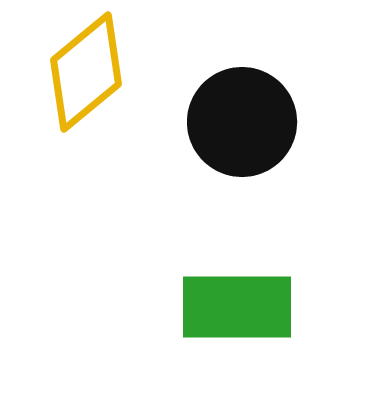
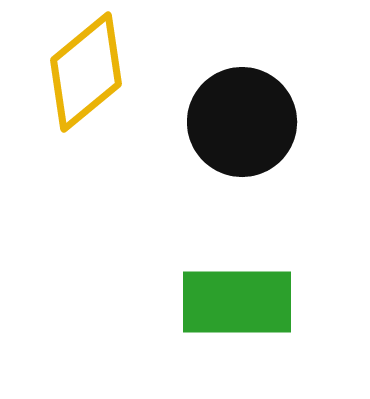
green rectangle: moved 5 px up
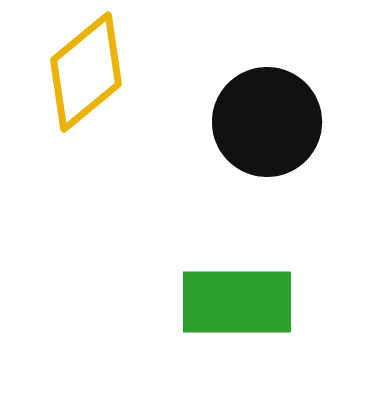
black circle: moved 25 px right
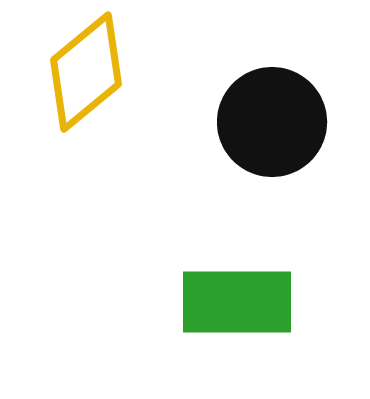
black circle: moved 5 px right
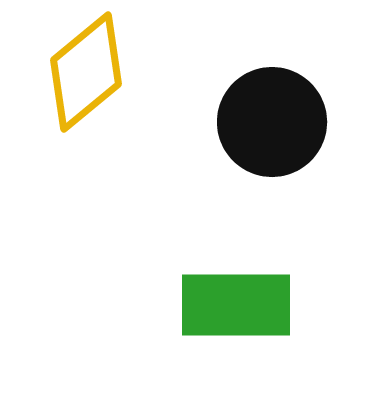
green rectangle: moved 1 px left, 3 px down
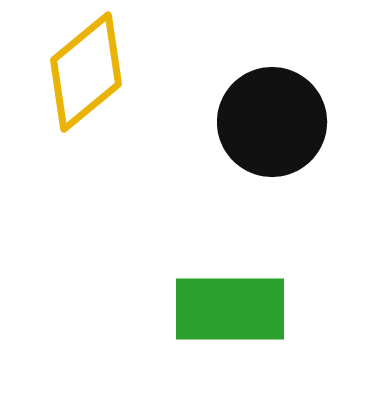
green rectangle: moved 6 px left, 4 px down
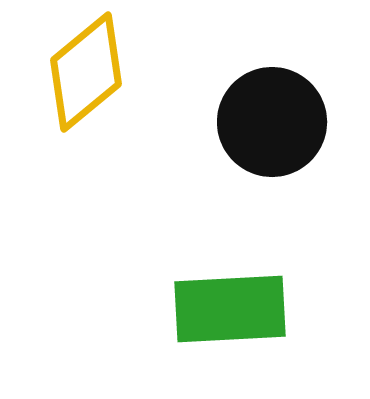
green rectangle: rotated 3 degrees counterclockwise
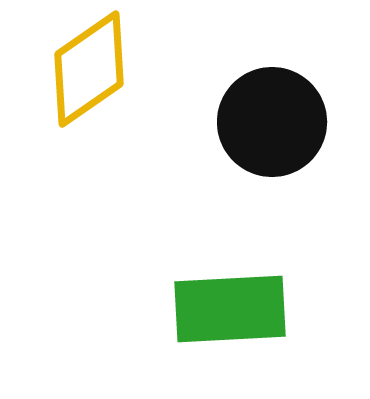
yellow diamond: moved 3 px right, 3 px up; rotated 5 degrees clockwise
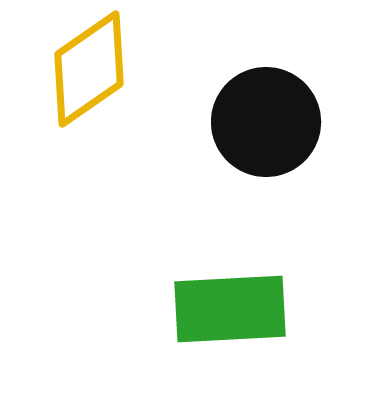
black circle: moved 6 px left
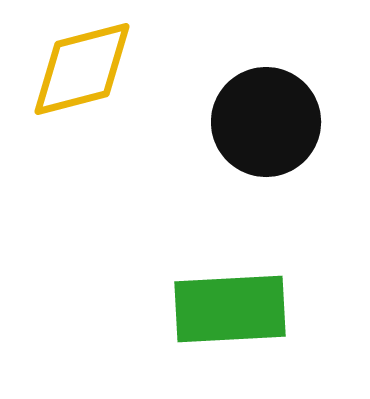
yellow diamond: moved 7 px left; rotated 20 degrees clockwise
